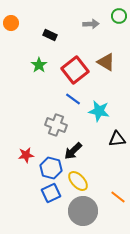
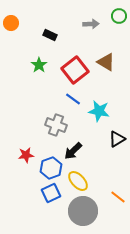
black triangle: rotated 24 degrees counterclockwise
blue hexagon: rotated 25 degrees clockwise
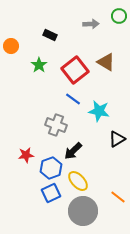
orange circle: moved 23 px down
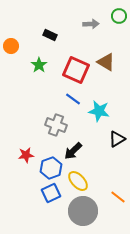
red square: moved 1 px right; rotated 28 degrees counterclockwise
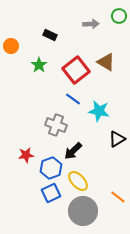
red square: rotated 28 degrees clockwise
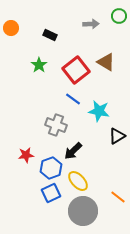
orange circle: moved 18 px up
black triangle: moved 3 px up
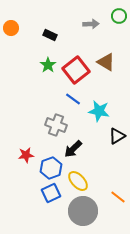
green star: moved 9 px right
black arrow: moved 2 px up
